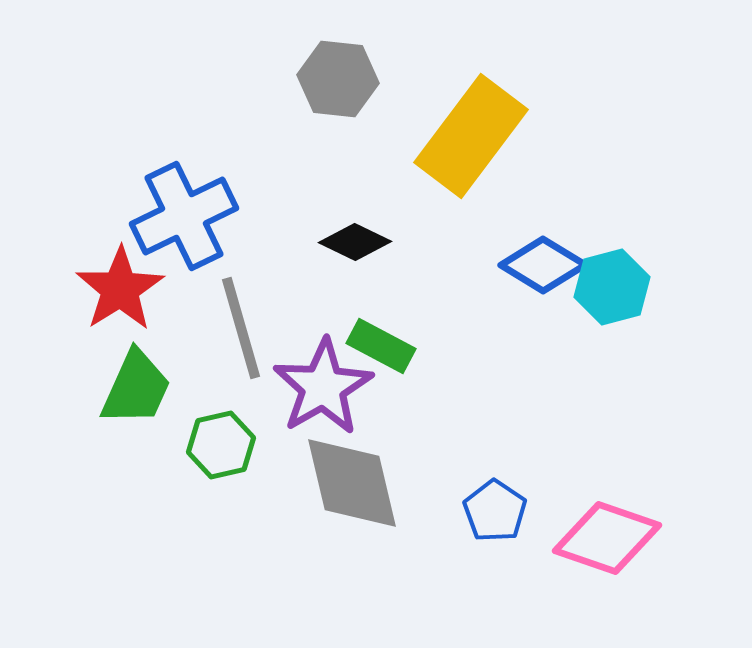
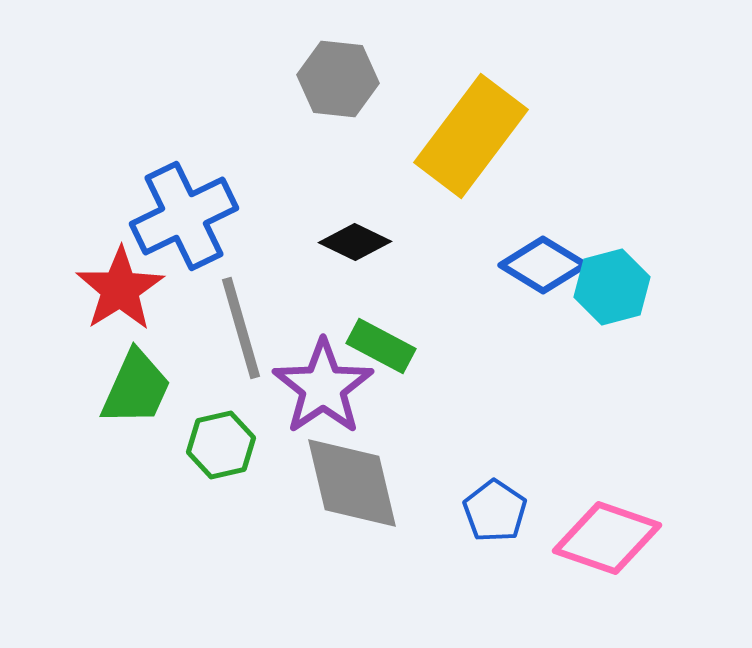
purple star: rotated 4 degrees counterclockwise
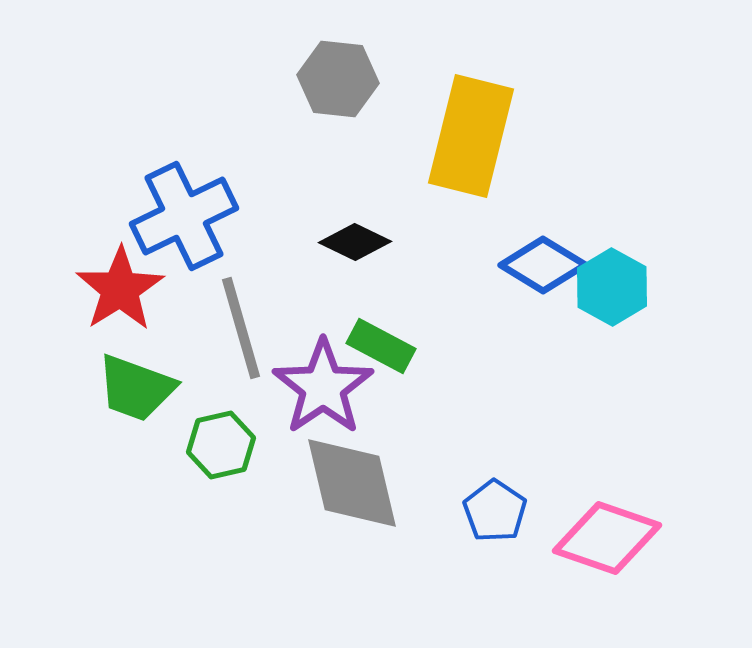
yellow rectangle: rotated 23 degrees counterclockwise
cyan hexagon: rotated 16 degrees counterclockwise
green trapezoid: rotated 86 degrees clockwise
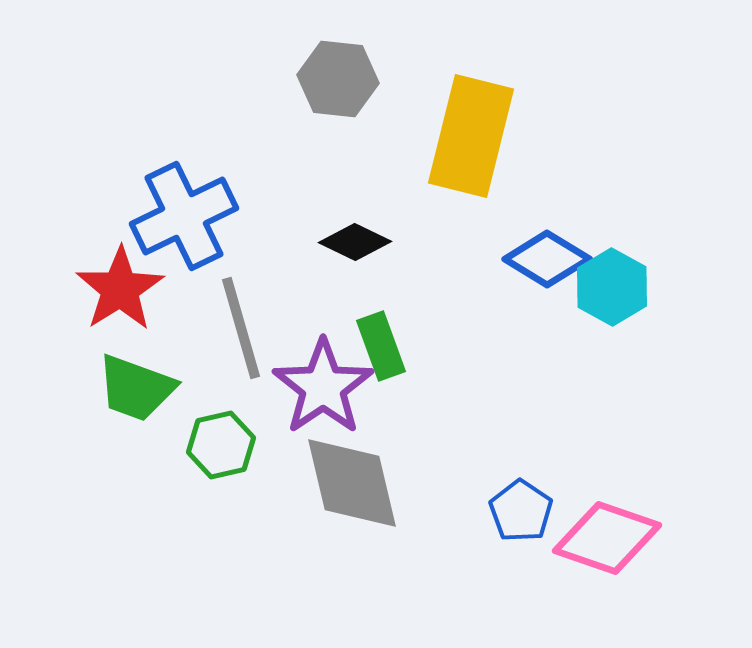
blue diamond: moved 4 px right, 6 px up
green rectangle: rotated 42 degrees clockwise
blue pentagon: moved 26 px right
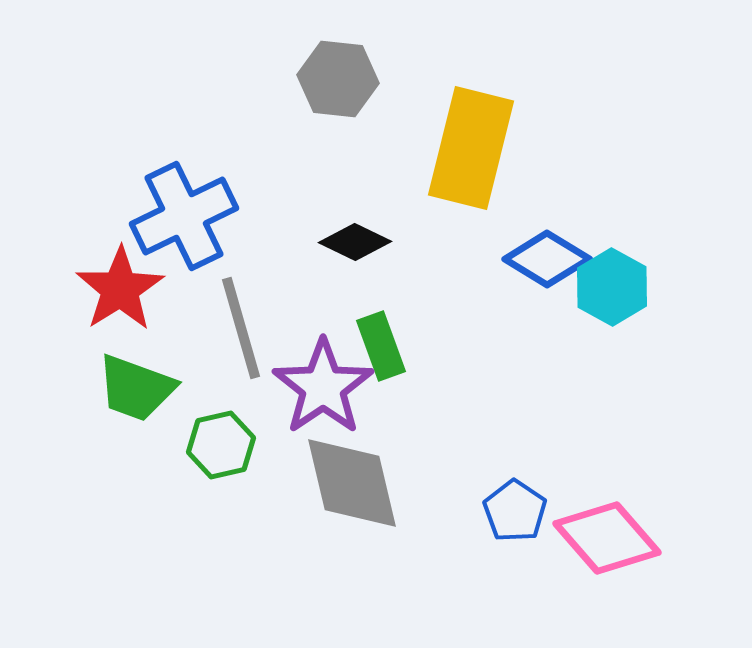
yellow rectangle: moved 12 px down
blue pentagon: moved 6 px left
pink diamond: rotated 30 degrees clockwise
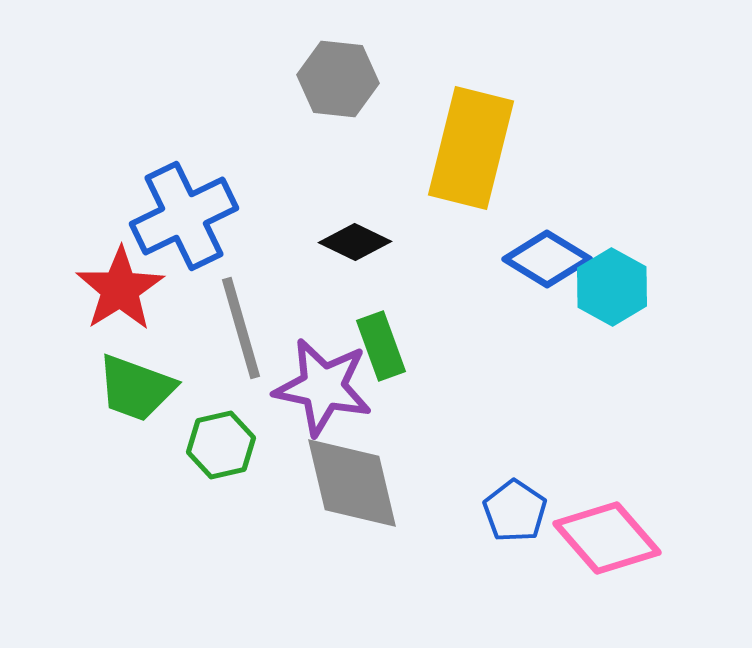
purple star: rotated 26 degrees counterclockwise
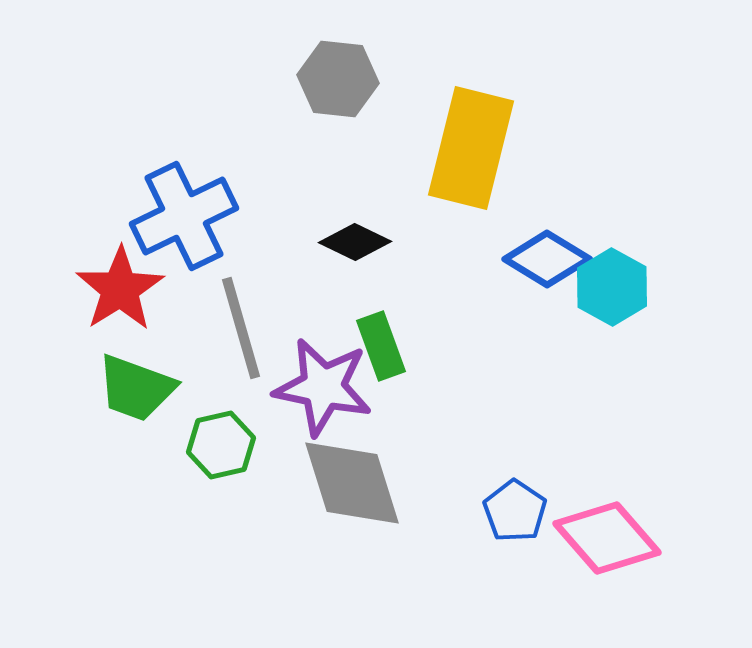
gray diamond: rotated 4 degrees counterclockwise
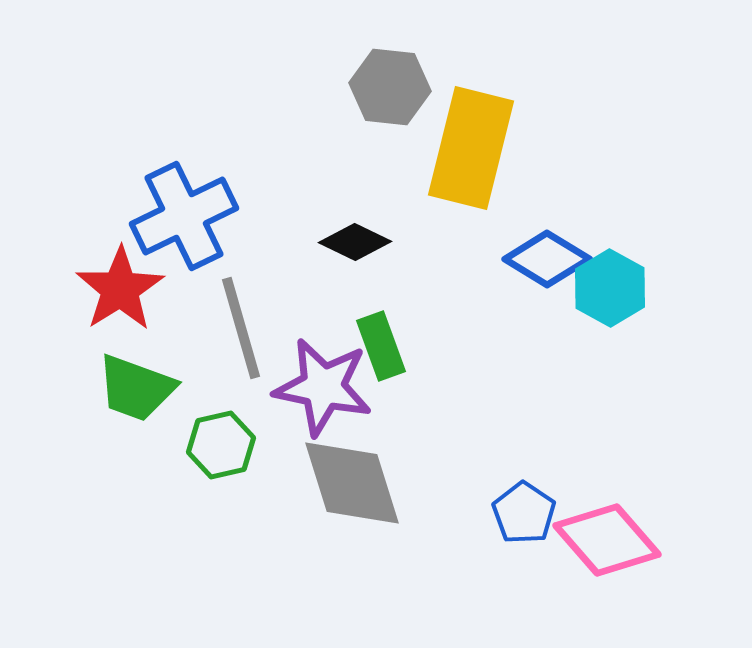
gray hexagon: moved 52 px right, 8 px down
cyan hexagon: moved 2 px left, 1 px down
blue pentagon: moved 9 px right, 2 px down
pink diamond: moved 2 px down
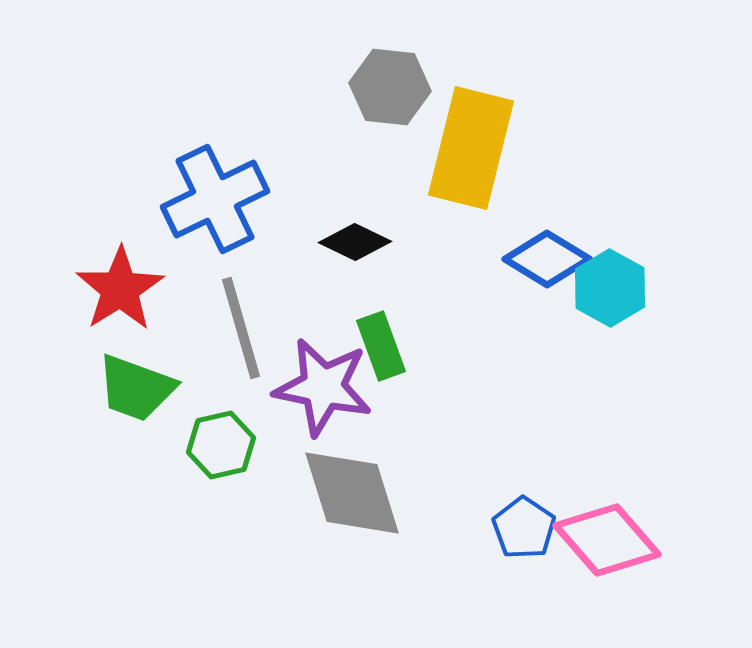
blue cross: moved 31 px right, 17 px up
gray diamond: moved 10 px down
blue pentagon: moved 15 px down
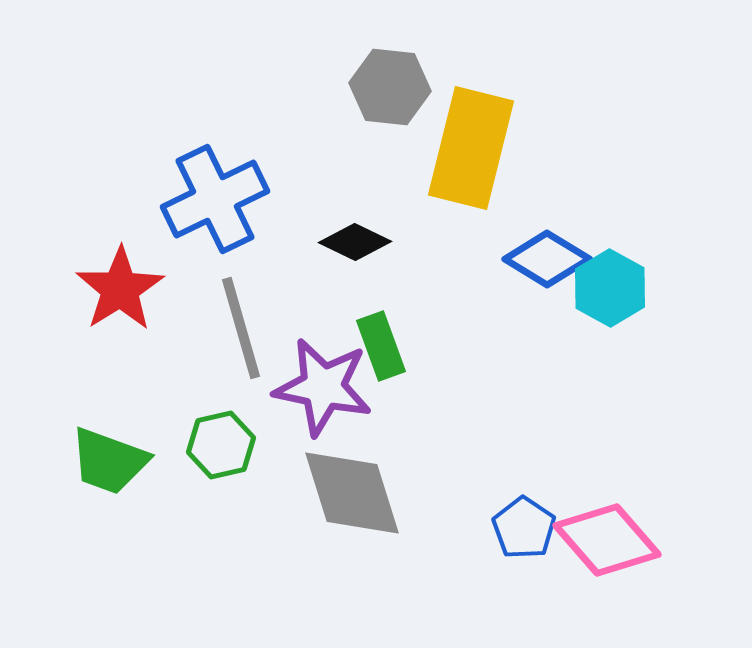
green trapezoid: moved 27 px left, 73 px down
